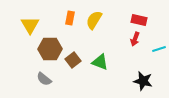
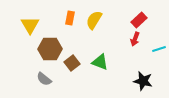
red rectangle: rotated 56 degrees counterclockwise
brown square: moved 1 px left, 3 px down
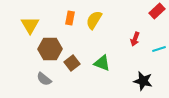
red rectangle: moved 18 px right, 9 px up
green triangle: moved 2 px right, 1 px down
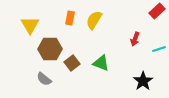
green triangle: moved 1 px left
black star: rotated 24 degrees clockwise
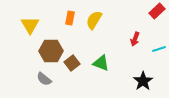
brown hexagon: moved 1 px right, 2 px down
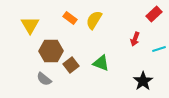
red rectangle: moved 3 px left, 3 px down
orange rectangle: rotated 64 degrees counterclockwise
brown square: moved 1 px left, 2 px down
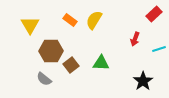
orange rectangle: moved 2 px down
green triangle: rotated 18 degrees counterclockwise
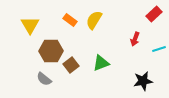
green triangle: rotated 24 degrees counterclockwise
black star: rotated 24 degrees clockwise
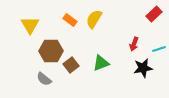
yellow semicircle: moved 1 px up
red arrow: moved 1 px left, 5 px down
black star: moved 13 px up
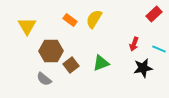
yellow triangle: moved 3 px left, 1 px down
cyan line: rotated 40 degrees clockwise
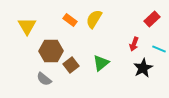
red rectangle: moved 2 px left, 5 px down
green triangle: rotated 18 degrees counterclockwise
black star: rotated 18 degrees counterclockwise
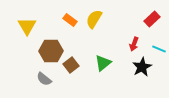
green triangle: moved 2 px right
black star: moved 1 px left, 1 px up
